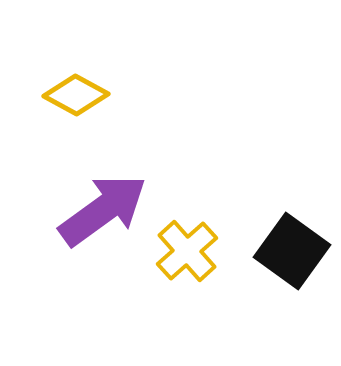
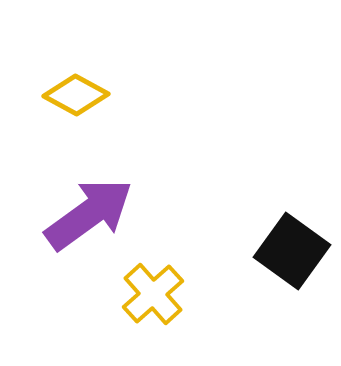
purple arrow: moved 14 px left, 4 px down
yellow cross: moved 34 px left, 43 px down
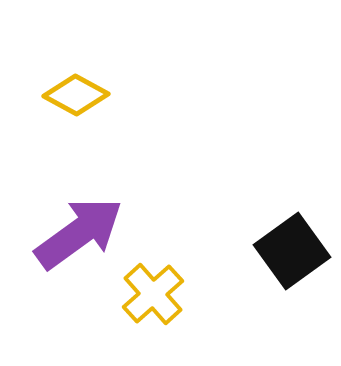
purple arrow: moved 10 px left, 19 px down
black square: rotated 18 degrees clockwise
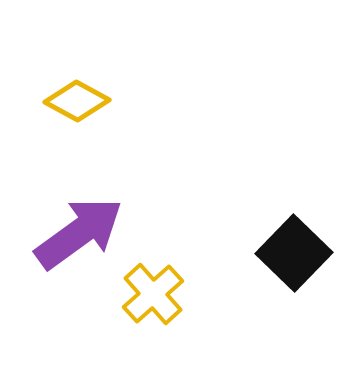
yellow diamond: moved 1 px right, 6 px down
black square: moved 2 px right, 2 px down; rotated 10 degrees counterclockwise
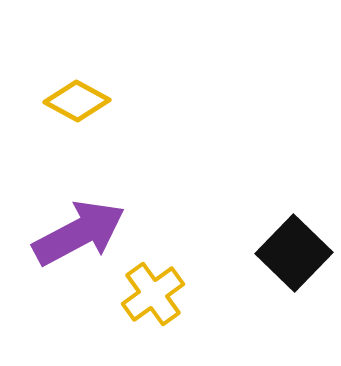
purple arrow: rotated 8 degrees clockwise
yellow cross: rotated 6 degrees clockwise
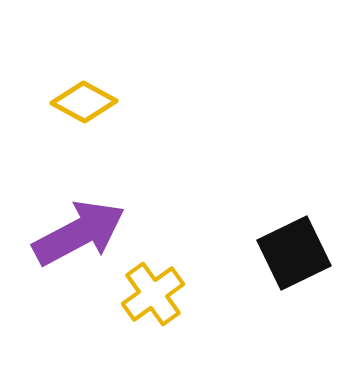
yellow diamond: moved 7 px right, 1 px down
black square: rotated 20 degrees clockwise
